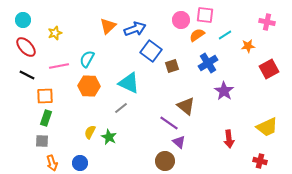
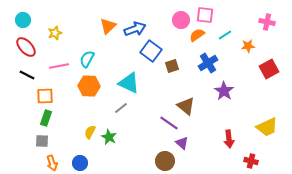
purple triangle: moved 3 px right, 1 px down
red cross: moved 9 px left
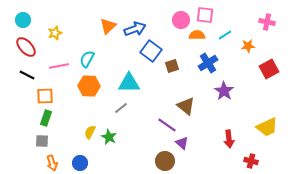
orange semicircle: rotated 35 degrees clockwise
cyan triangle: rotated 25 degrees counterclockwise
purple line: moved 2 px left, 2 px down
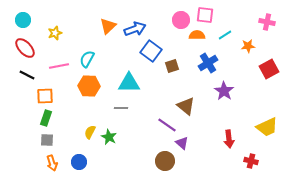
red ellipse: moved 1 px left, 1 px down
gray line: rotated 40 degrees clockwise
gray square: moved 5 px right, 1 px up
blue circle: moved 1 px left, 1 px up
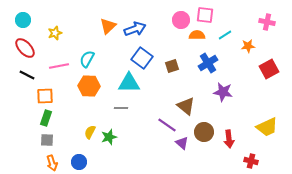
blue square: moved 9 px left, 7 px down
purple star: moved 1 px left, 1 px down; rotated 24 degrees counterclockwise
green star: rotated 28 degrees clockwise
brown circle: moved 39 px right, 29 px up
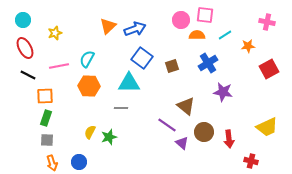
red ellipse: rotated 15 degrees clockwise
black line: moved 1 px right
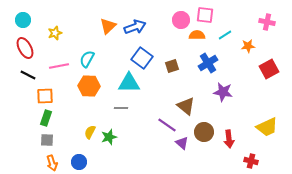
blue arrow: moved 2 px up
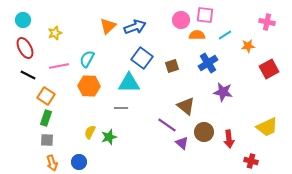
orange square: moved 1 px right; rotated 36 degrees clockwise
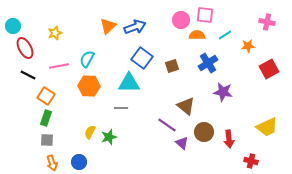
cyan circle: moved 10 px left, 6 px down
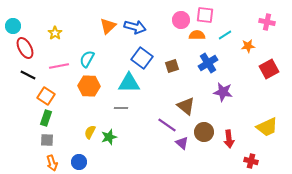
blue arrow: rotated 35 degrees clockwise
yellow star: rotated 16 degrees counterclockwise
